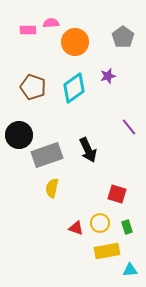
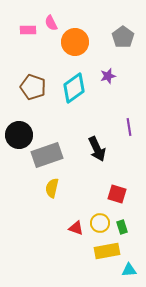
pink semicircle: rotated 112 degrees counterclockwise
purple line: rotated 30 degrees clockwise
black arrow: moved 9 px right, 1 px up
green rectangle: moved 5 px left
cyan triangle: moved 1 px left
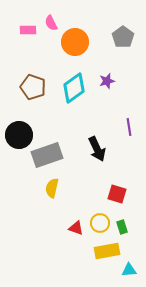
purple star: moved 1 px left, 5 px down
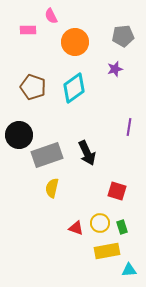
pink semicircle: moved 7 px up
gray pentagon: moved 1 px up; rotated 30 degrees clockwise
purple star: moved 8 px right, 12 px up
purple line: rotated 18 degrees clockwise
black arrow: moved 10 px left, 4 px down
red square: moved 3 px up
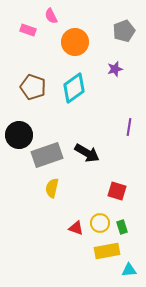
pink rectangle: rotated 21 degrees clockwise
gray pentagon: moved 1 px right, 5 px up; rotated 15 degrees counterclockwise
black arrow: rotated 35 degrees counterclockwise
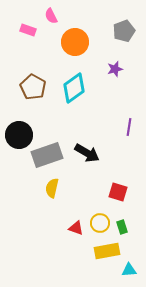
brown pentagon: rotated 10 degrees clockwise
red square: moved 1 px right, 1 px down
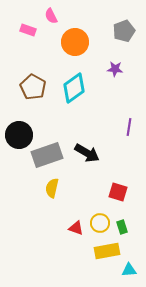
purple star: rotated 21 degrees clockwise
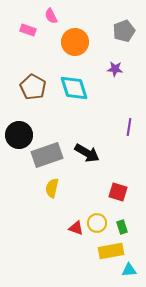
cyan diamond: rotated 72 degrees counterclockwise
yellow circle: moved 3 px left
yellow rectangle: moved 4 px right
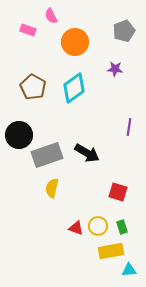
cyan diamond: rotated 72 degrees clockwise
yellow circle: moved 1 px right, 3 px down
